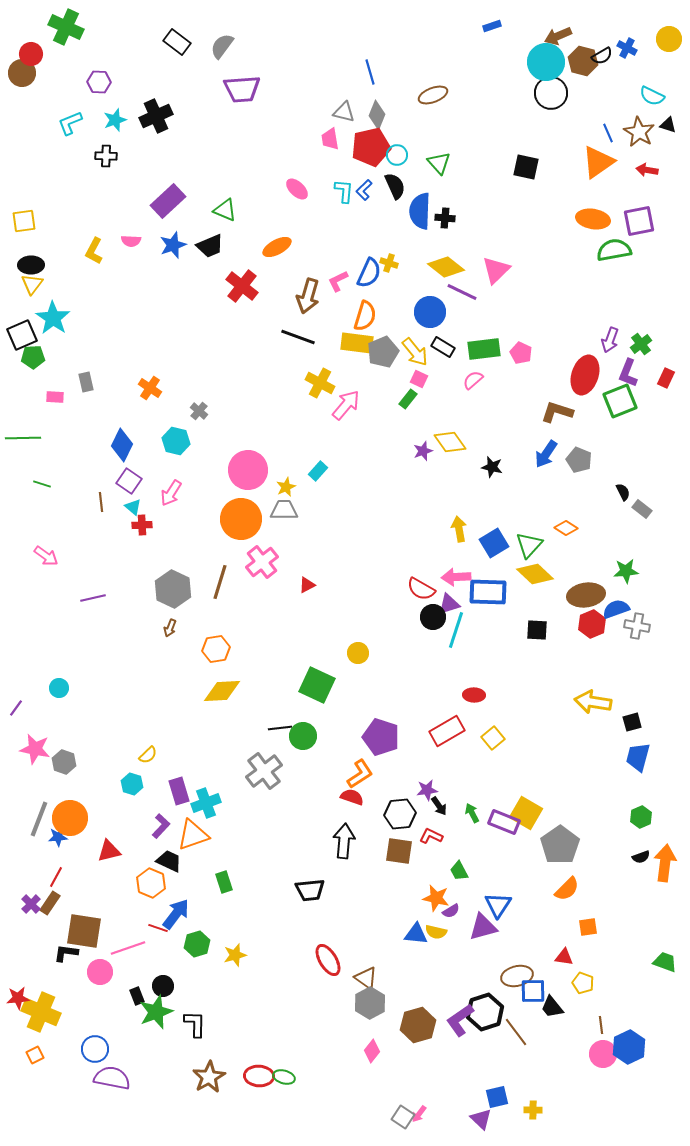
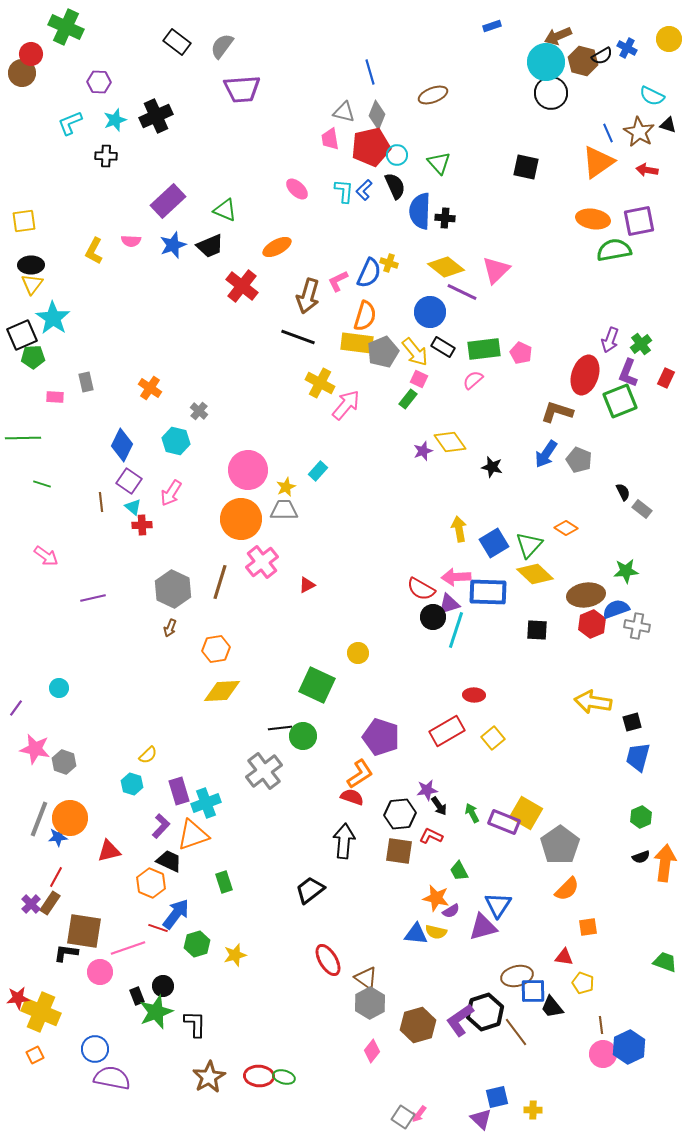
black trapezoid at (310, 890): rotated 148 degrees clockwise
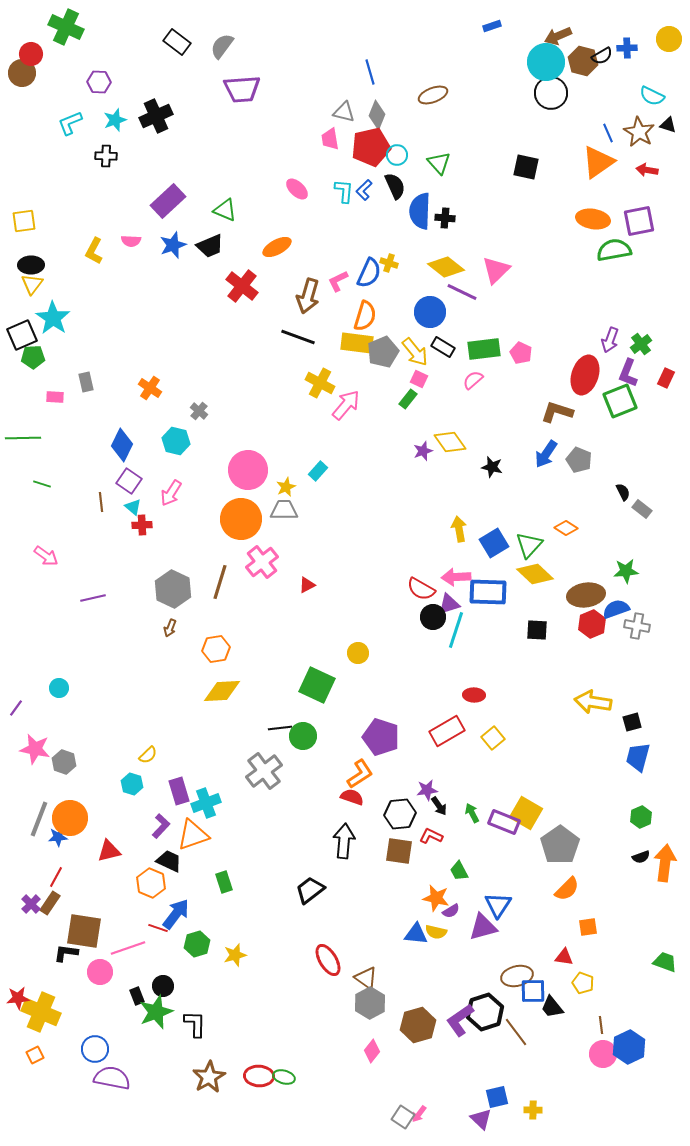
blue cross at (627, 48): rotated 30 degrees counterclockwise
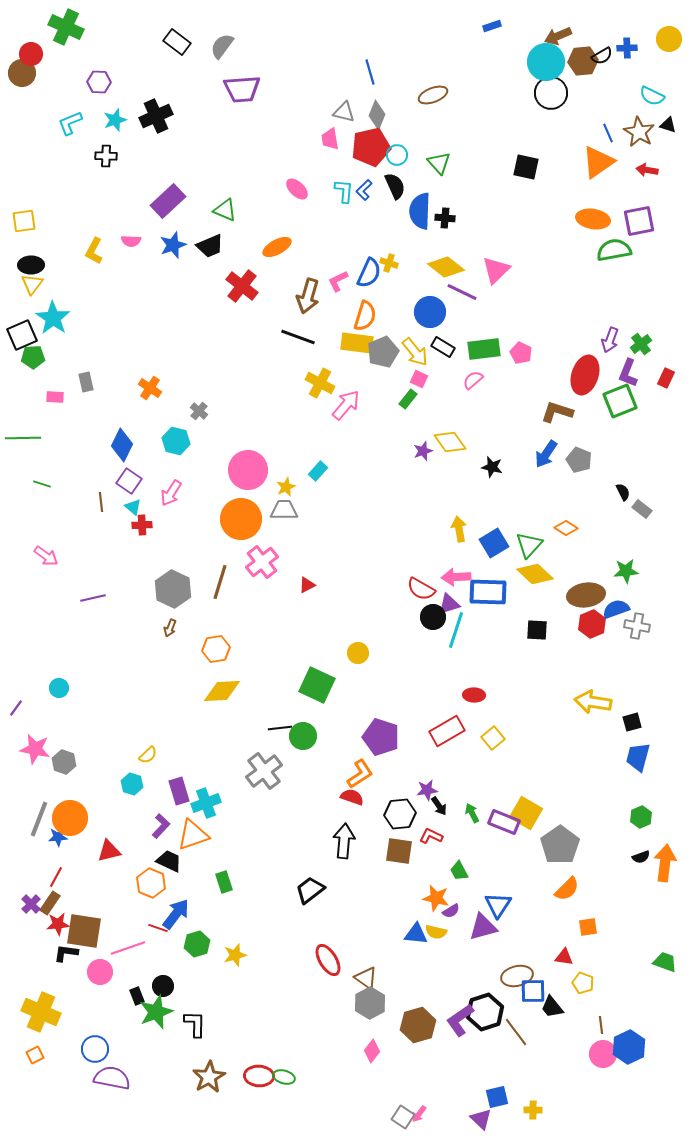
brown hexagon at (583, 61): rotated 20 degrees counterclockwise
red star at (18, 998): moved 40 px right, 74 px up
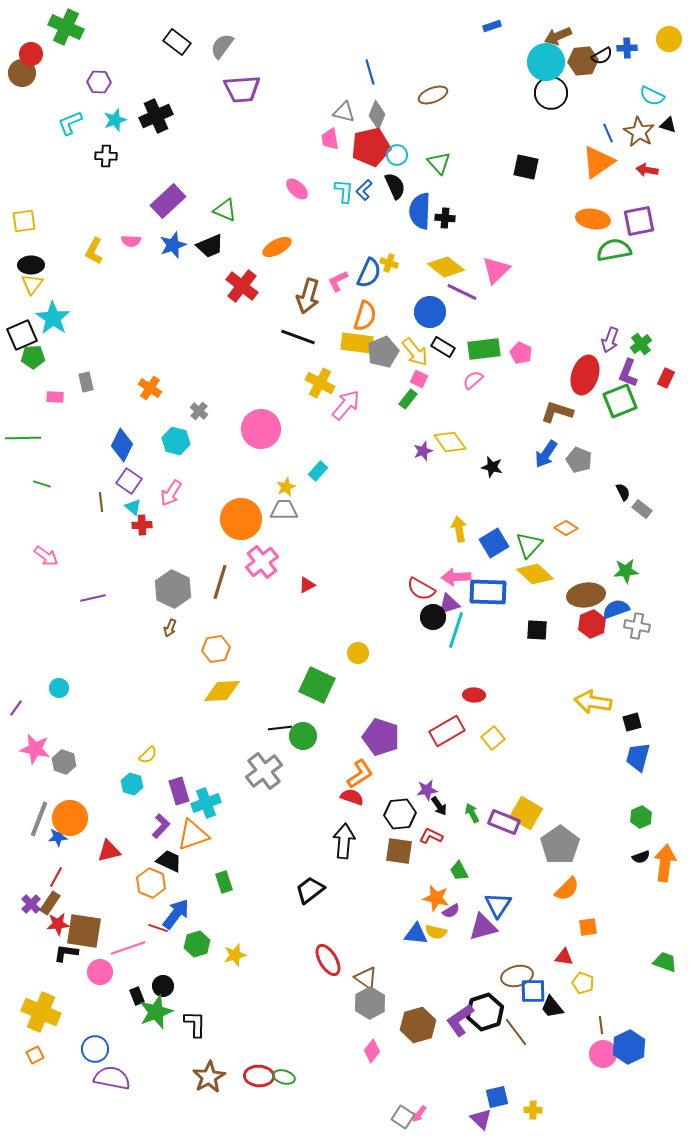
pink circle at (248, 470): moved 13 px right, 41 px up
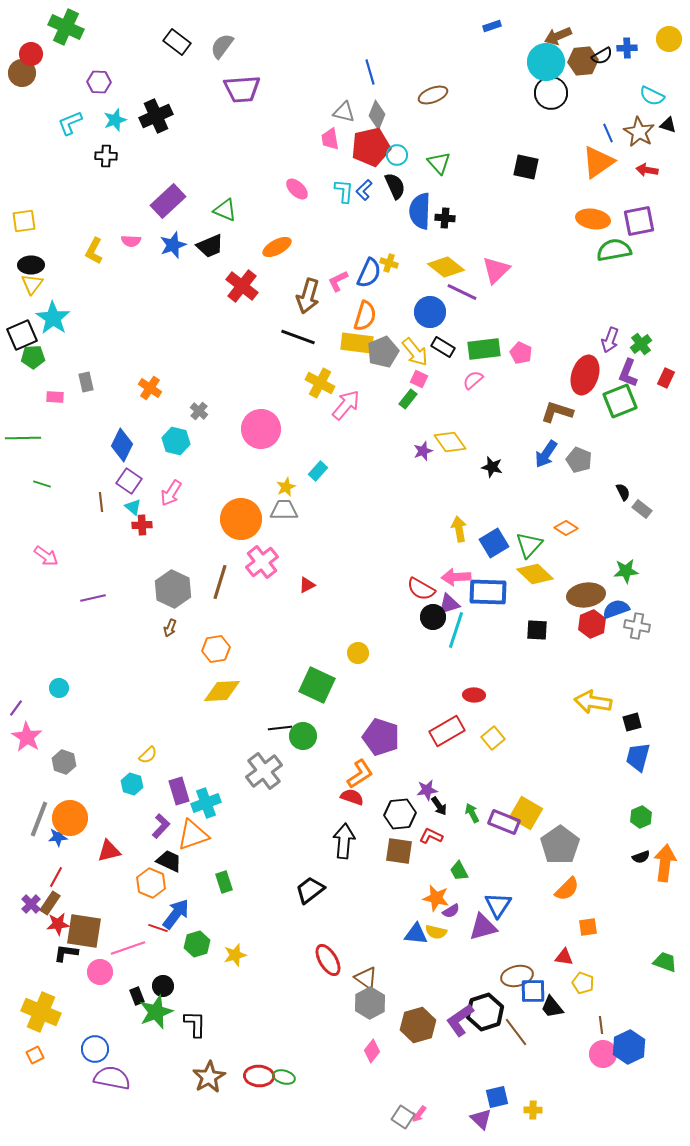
pink star at (35, 749): moved 8 px left, 12 px up; rotated 20 degrees clockwise
